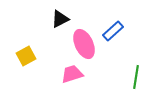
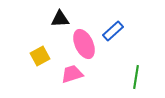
black triangle: rotated 24 degrees clockwise
yellow square: moved 14 px right
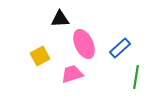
blue rectangle: moved 7 px right, 17 px down
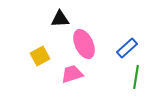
blue rectangle: moved 7 px right
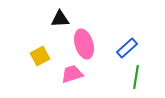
pink ellipse: rotated 8 degrees clockwise
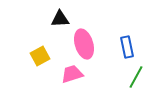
blue rectangle: moved 1 px up; rotated 60 degrees counterclockwise
green line: rotated 20 degrees clockwise
